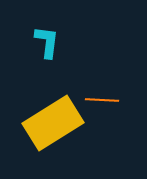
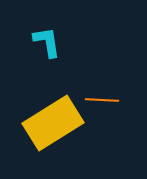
cyan L-shape: rotated 16 degrees counterclockwise
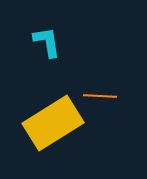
orange line: moved 2 px left, 4 px up
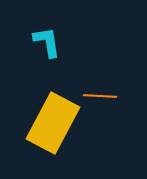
yellow rectangle: rotated 30 degrees counterclockwise
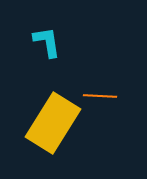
yellow rectangle: rotated 4 degrees clockwise
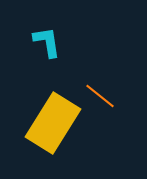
orange line: rotated 36 degrees clockwise
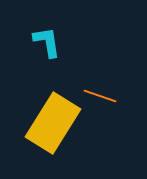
orange line: rotated 20 degrees counterclockwise
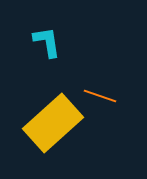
yellow rectangle: rotated 16 degrees clockwise
